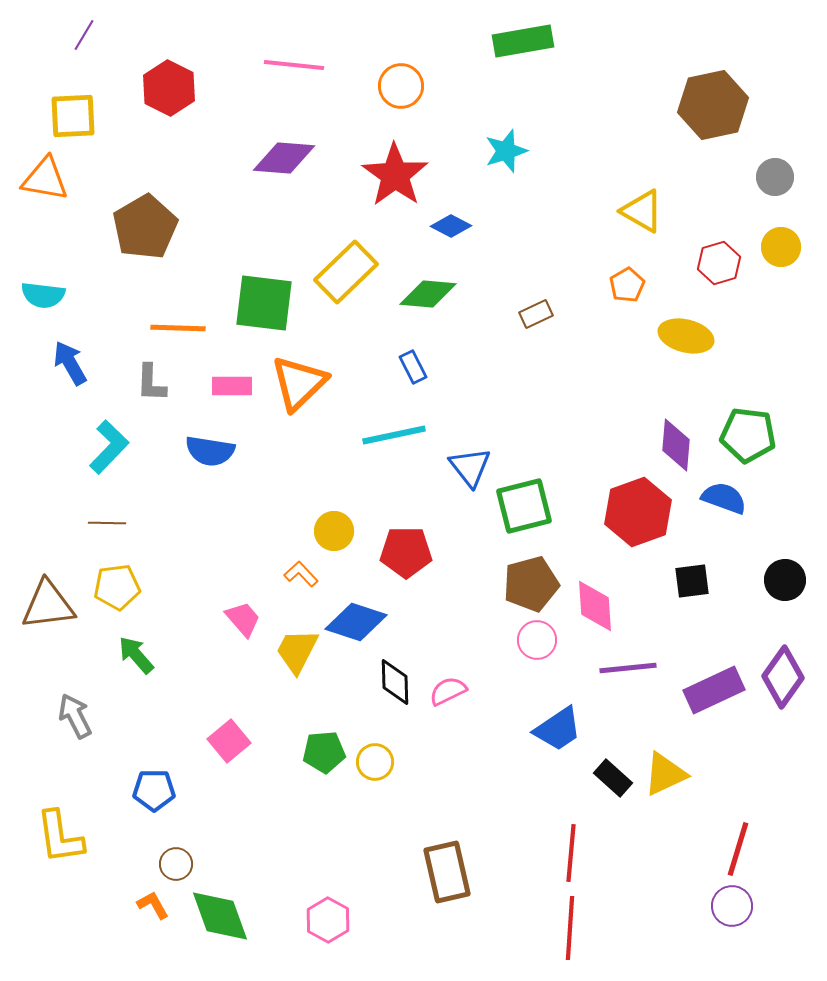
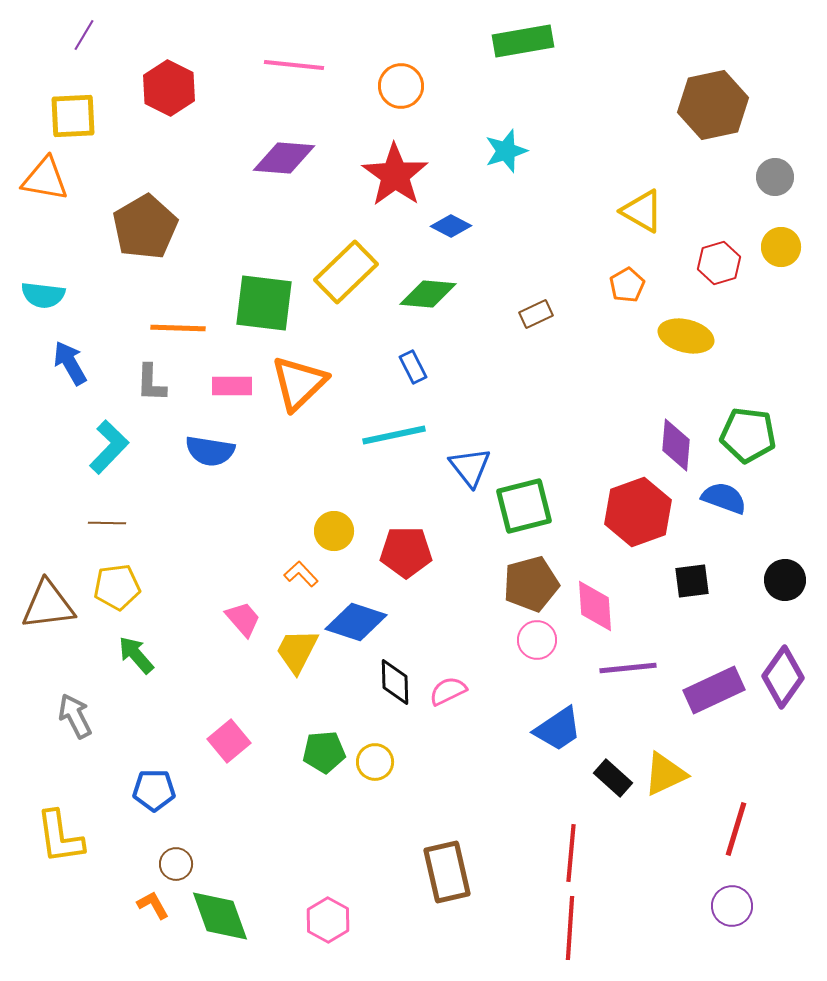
red line at (738, 849): moved 2 px left, 20 px up
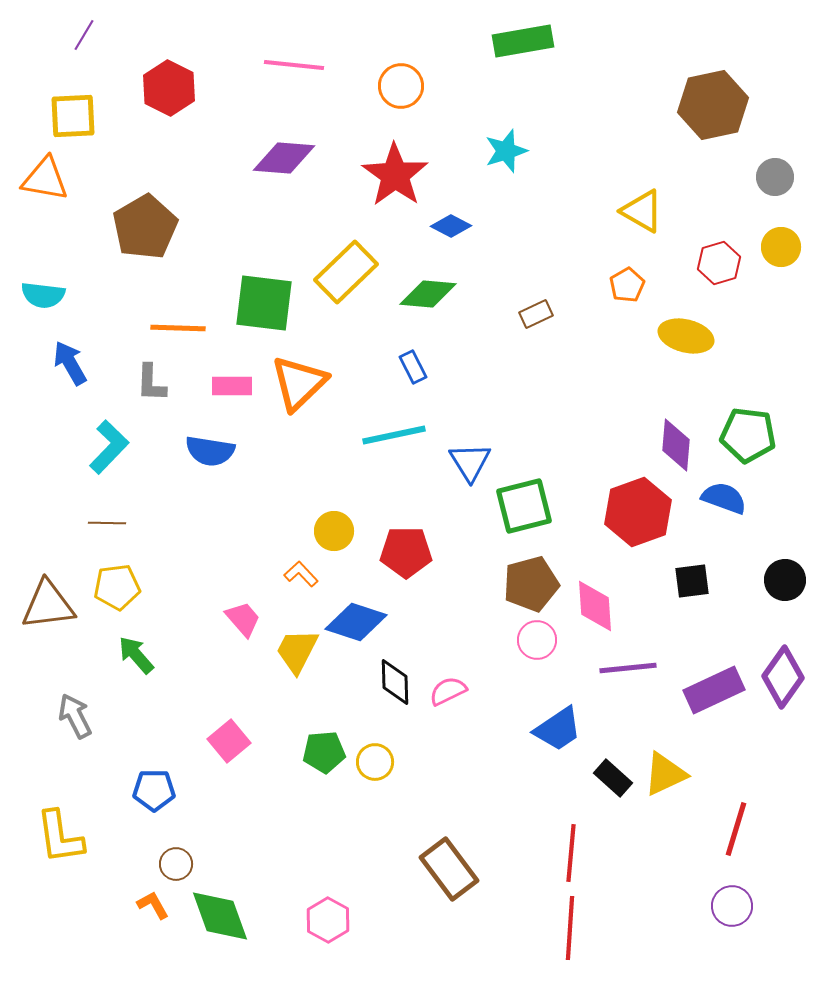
blue triangle at (470, 467): moved 5 px up; rotated 6 degrees clockwise
brown rectangle at (447, 872): moved 2 px right, 3 px up; rotated 24 degrees counterclockwise
